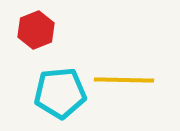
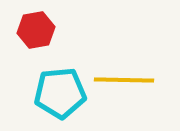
red hexagon: rotated 12 degrees clockwise
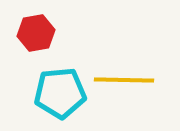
red hexagon: moved 3 px down
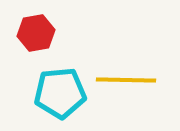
yellow line: moved 2 px right
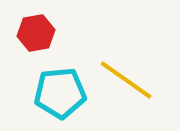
yellow line: rotated 34 degrees clockwise
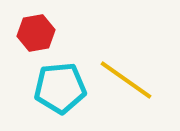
cyan pentagon: moved 5 px up
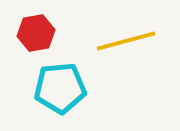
yellow line: moved 39 px up; rotated 50 degrees counterclockwise
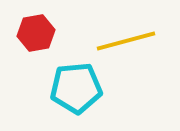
cyan pentagon: moved 16 px right
